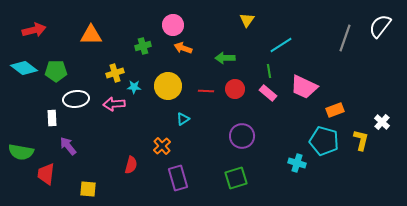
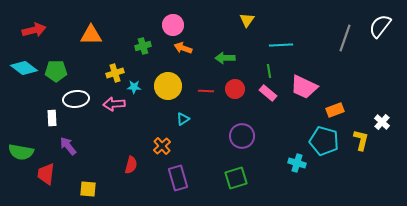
cyan line: rotated 30 degrees clockwise
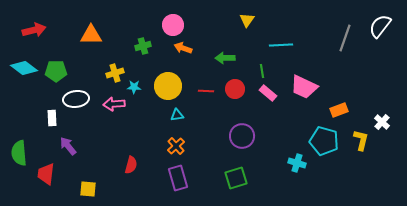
green line: moved 7 px left
orange rectangle: moved 4 px right
cyan triangle: moved 6 px left, 4 px up; rotated 24 degrees clockwise
orange cross: moved 14 px right
green semicircle: moved 2 px left, 1 px down; rotated 75 degrees clockwise
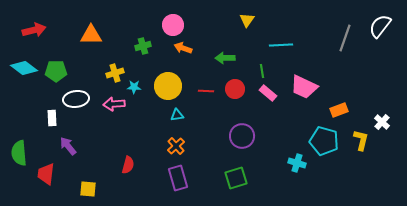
red semicircle: moved 3 px left
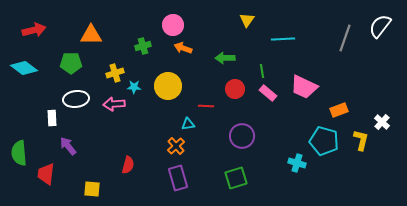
cyan line: moved 2 px right, 6 px up
green pentagon: moved 15 px right, 8 px up
red line: moved 15 px down
cyan triangle: moved 11 px right, 9 px down
yellow square: moved 4 px right
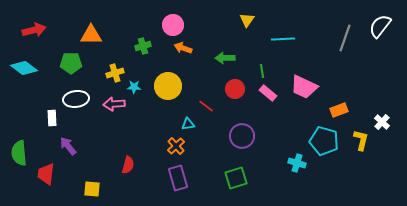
red line: rotated 35 degrees clockwise
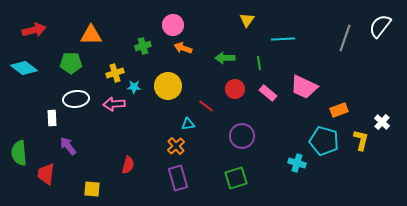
green line: moved 3 px left, 8 px up
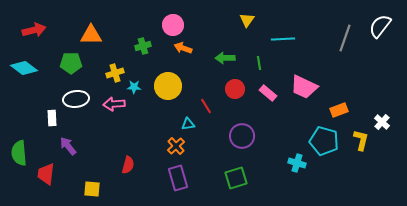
red line: rotated 21 degrees clockwise
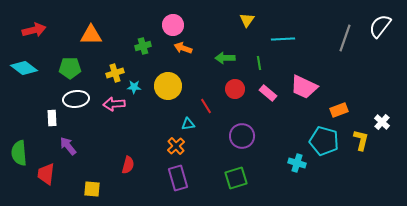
green pentagon: moved 1 px left, 5 px down
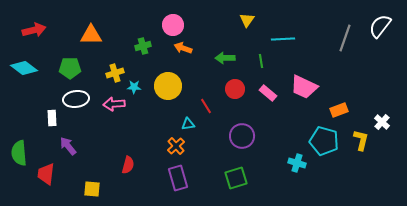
green line: moved 2 px right, 2 px up
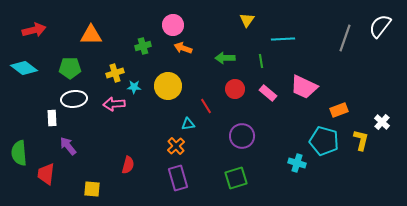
white ellipse: moved 2 px left
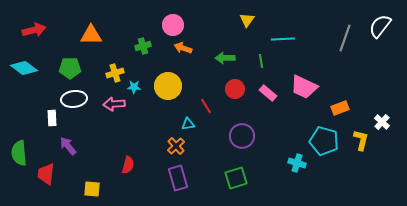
orange rectangle: moved 1 px right, 2 px up
